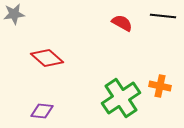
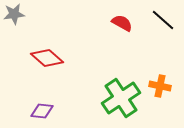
black line: moved 4 px down; rotated 35 degrees clockwise
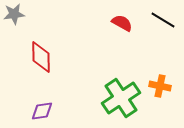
black line: rotated 10 degrees counterclockwise
red diamond: moved 6 px left, 1 px up; rotated 48 degrees clockwise
purple diamond: rotated 15 degrees counterclockwise
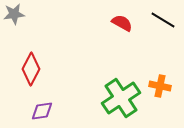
red diamond: moved 10 px left, 12 px down; rotated 28 degrees clockwise
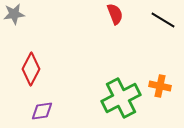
red semicircle: moved 7 px left, 9 px up; rotated 40 degrees clockwise
green cross: rotated 6 degrees clockwise
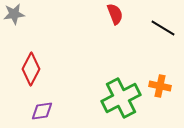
black line: moved 8 px down
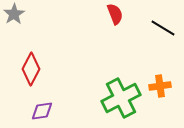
gray star: rotated 25 degrees counterclockwise
orange cross: rotated 20 degrees counterclockwise
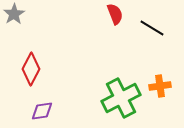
black line: moved 11 px left
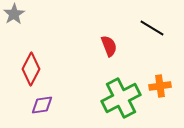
red semicircle: moved 6 px left, 32 px down
purple diamond: moved 6 px up
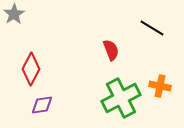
red semicircle: moved 2 px right, 4 px down
orange cross: rotated 20 degrees clockwise
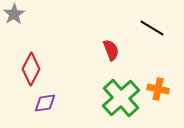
orange cross: moved 2 px left, 3 px down
green cross: rotated 15 degrees counterclockwise
purple diamond: moved 3 px right, 2 px up
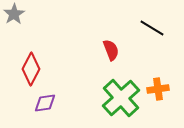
orange cross: rotated 20 degrees counterclockwise
